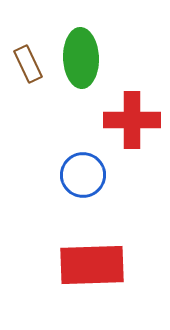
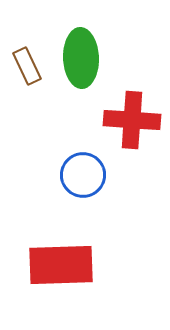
brown rectangle: moved 1 px left, 2 px down
red cross: rotated 4 degrees clockwise
red rectangle: moved 31 px left
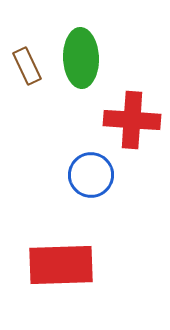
blue circle: moved 8 px right
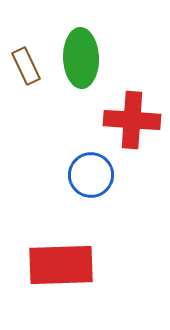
brown rectangle: moved 1 px left
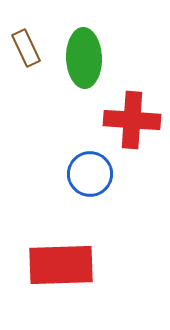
green ellipse: moved 3 px right
brown rectangle: moved 18 px up
blue circle: moved 1 px left, 1 px up
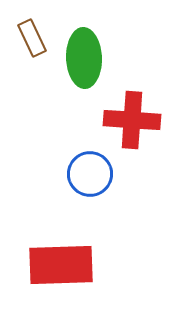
brown rectangle: moved 6 px right, 10 px up
